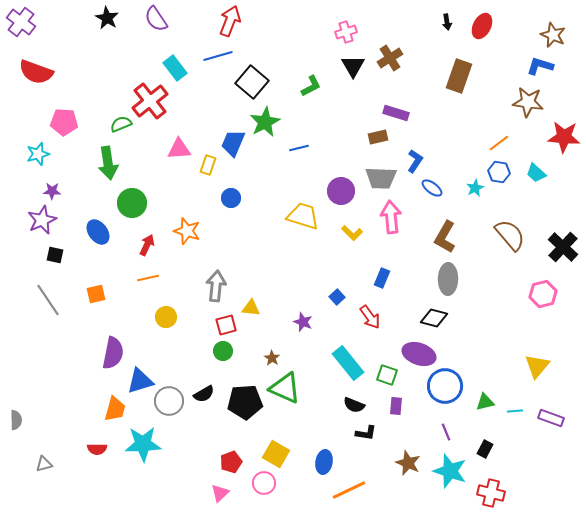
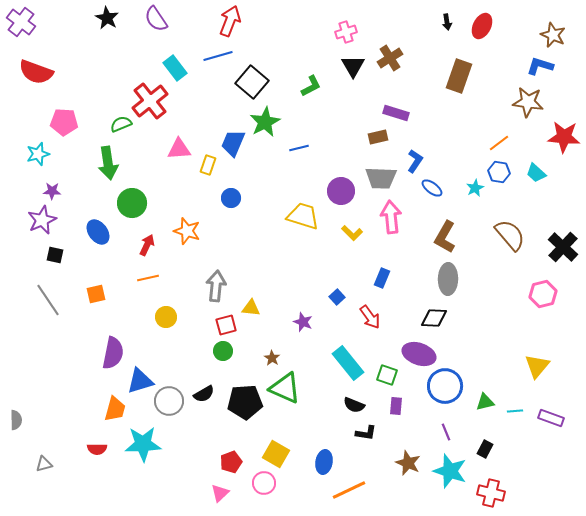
black diamond at (434, 318): rotated 12 degrees counterclockwise
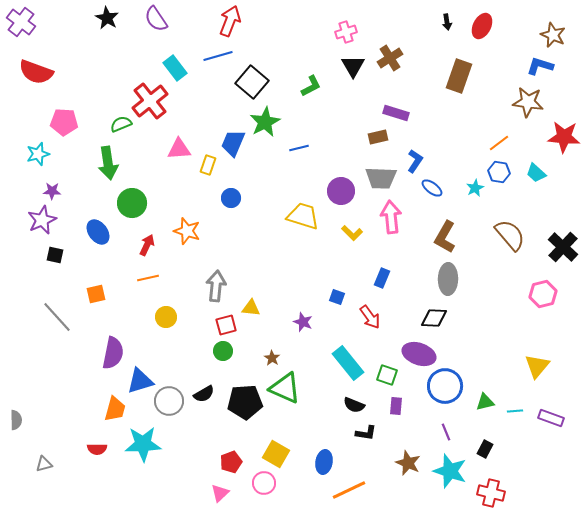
blue square at (337, 297): rotated 28 degrees counterclockwise
gray line at (48, 300): moved 9 px right, 17 px down; rotated 8 degrees counterclockwise
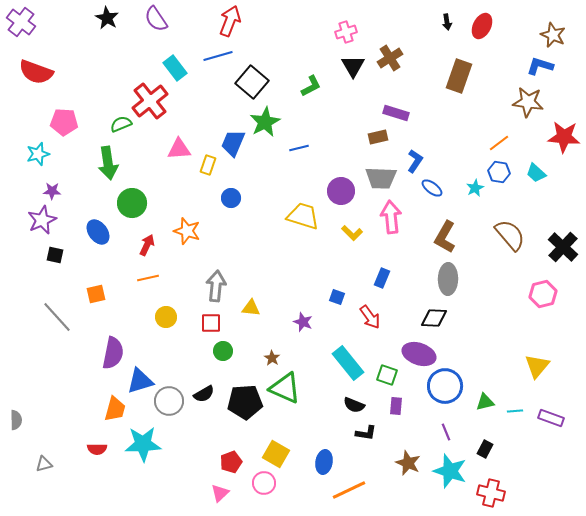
red square at (226, 325): moved 15 px left, 2 px up; rotated 15 degrees clockwise
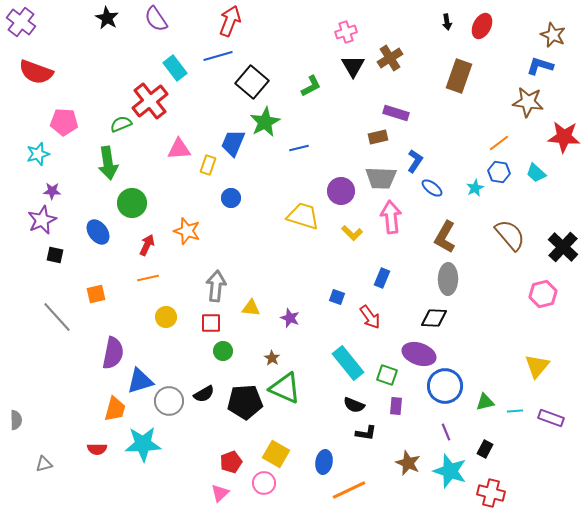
purple star at (303, 322): moved 13 px left, 4 px up
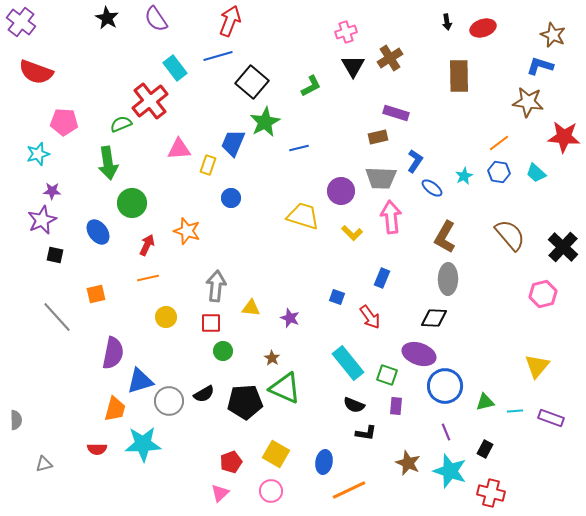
red ellipse at (482, 26): moved 1 px right, 2 px down; rotated 45 degrees clockwise
brown rectangle at (459, 76): rotated 20 degrees counterclockwise
cyan star at (475, 188): moved 11 px left, 12 px up
pink circle at (264, 483): moved 7 px right, 8 px down
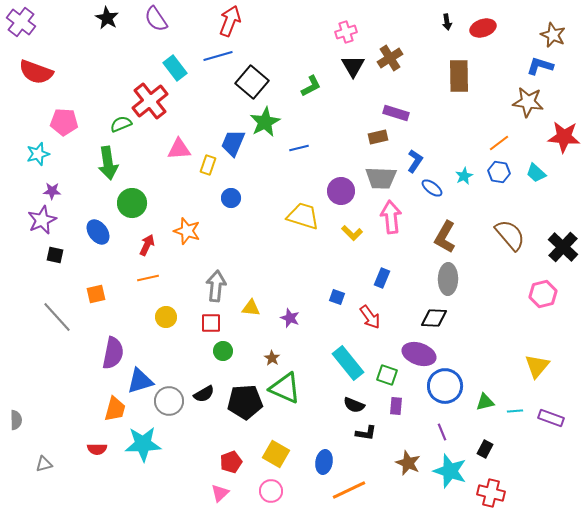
purple line at (446, 432): moved 4 px left
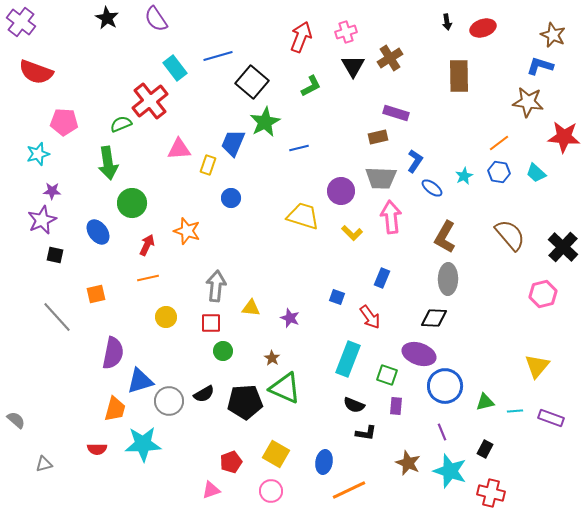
red arrow at (230, 21): moved 71 px right, 16 px down
cyan rectangle at (348, 363): moved 4 px up; rotated 60 degrees clockwise
gray semicircle at (16, 420): rotated 48 degrees counterclockwise
pink triangle at (220, 493): moved 9 px left, 3 px up; rotated 24 degrees clockwise
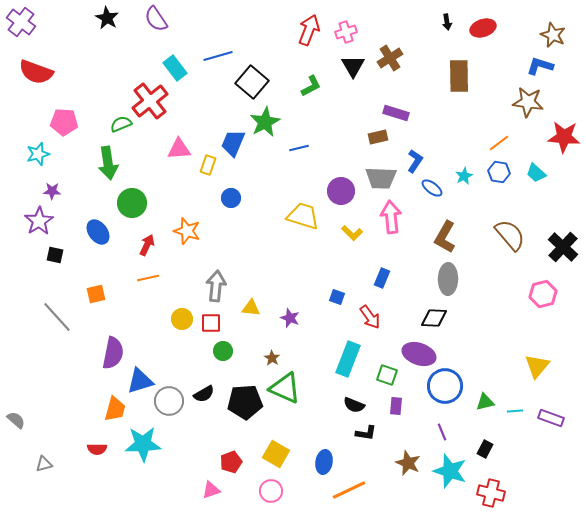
red arrow at (301, 37): moved 8 px right, 7 px up
purple star at (42, 220): moved 3 px left, 1 px down; rotated 8 degrees counterclockwise
yellow circle at (166, 317): moved 16 px right, 2 px down
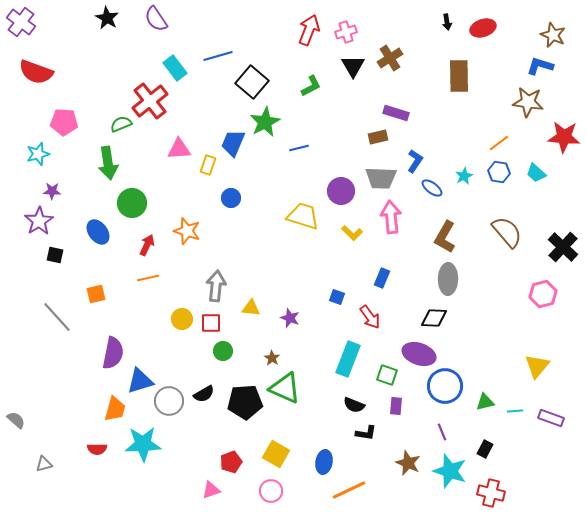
brown semicircle at (510, 235): moved 3 px left, 3 px up
